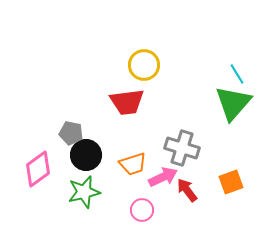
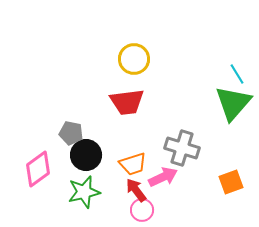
yellow circle: moved 10 px left, 6 px up
red arrow: moved 51 px left
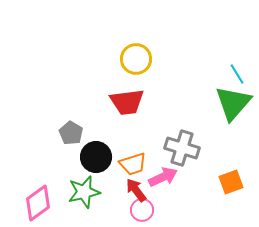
yellow circle: moved 2 px right
gray pentagon: rotated 20 degrees clockwise
black circle: moved 10 px right, 2 px down
pink diamond: moved 34 px down
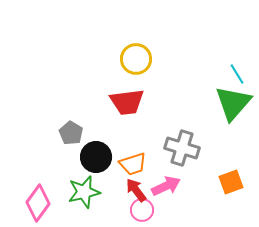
pink arrow: moved 3 px right, 9 px down
pink diamond: rotated 18 degrees counterclockwise
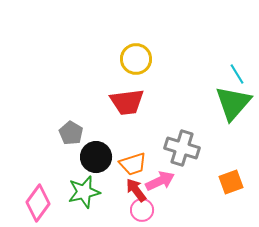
pink arrow: moved 6 px left, 5 px up
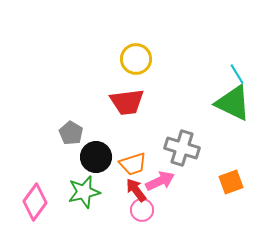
green triangle: rotated 45 degrees counterclockwise
pink diamond: moved 3 px left, 1 px up
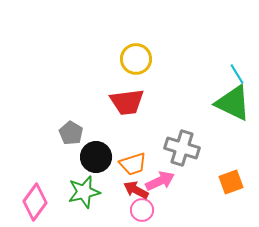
red arrow: rotated 25 degrees counterclockwise
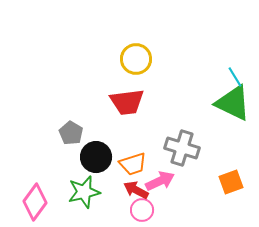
cyan line: moved 2 px left, 3 px down
